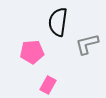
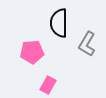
black semicircle: moved 1 px right, 1 px down; rotated 8 degrees counterclockwise
gray L-shape: rotated 45 degrees counterclockwise
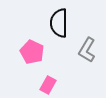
gray L-shape: moved 6 px down
pink pentagon: rotated 30 degrees clockwise
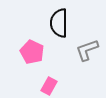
gray L-shape: rotated 40 degrees clockwise
pink rectangle: moved 1 px right, 1 px down
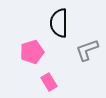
pink pentagon: rotated 30 degrees clockwise
pink rectangle: moved 4 px up; rotated 60 degrees counterclockwise
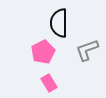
pink pentagon: moved 11 px right; rotated 10 degrees counterclockwise
pink rectangle: moved 1 px down
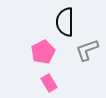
black semicircle: moved 6 px right, 1 px up
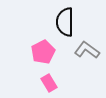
gray L-shape: rotated 55 degrees clockwise
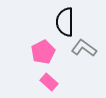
gray L-shape: moved 3 px left, 2 px up
pink rectangle: moved 1 px up; rotated 18 degrees counterclockwise
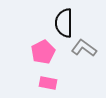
black semicircle: moved 1 px left, 1 px down
pink rectangle: moved 1 px left, 1 px down; rotated 30 degrees counterclockwise
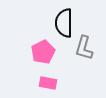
gray L-shape: rotated 110 degrees counterclockwise
